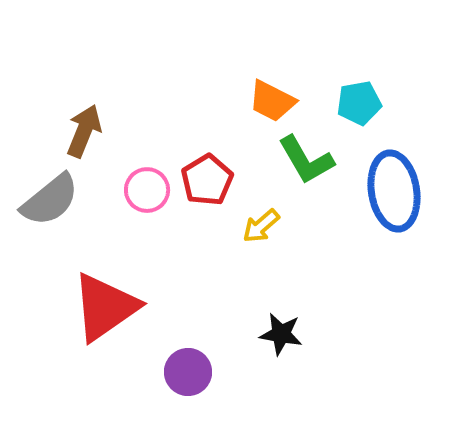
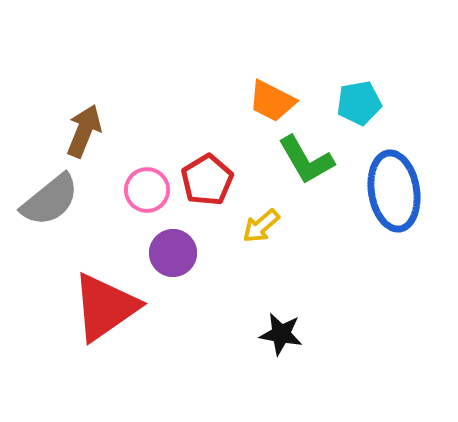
purple circle: moved 15 px left, 119 px up
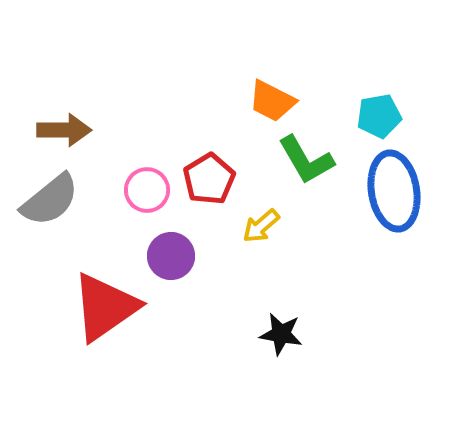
cyan pentagon: moved 20 px right, 13 px down
brown arrow: moved 20 px left, 1 px up; rotated 68 degrees clockwise
red pentagon: moved 2 px right, 1 px up
purple circle: moved 2 px left, 3 px down
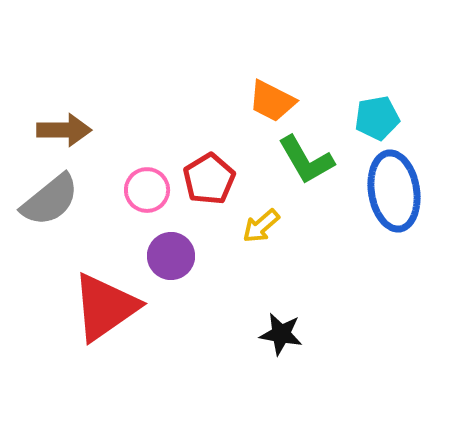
cyan pentagon: moved 2 px left, 2 px down
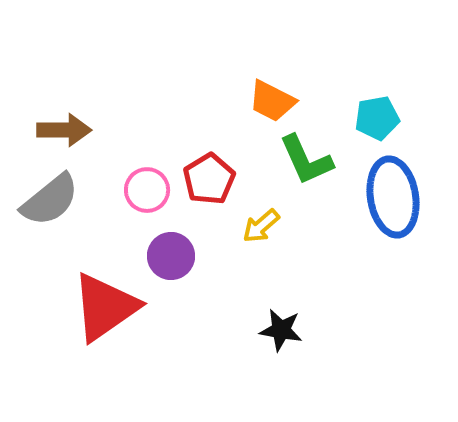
green L-shape: rotated 6 degrees clockwise
blue ellipse: moved 1 px left, 6 px down
black star: moved 4 px up
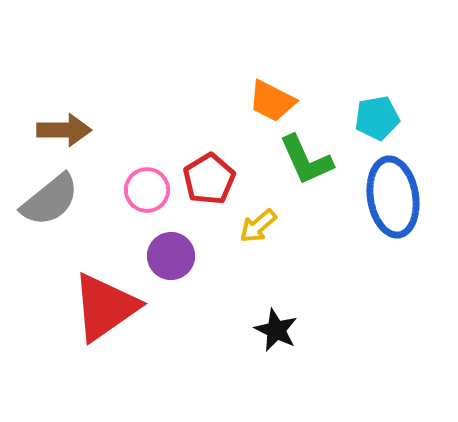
yellow arrow: moved 3 px left
black star: moved 5 px left; rotated 15 degrees clockwise
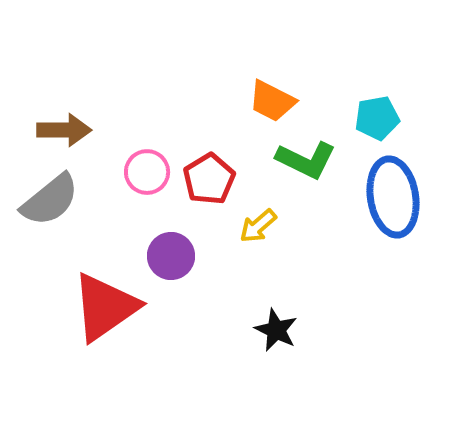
green L-shape: rotated 40 degrees counterclockwise
pink circle: moved 18 px up
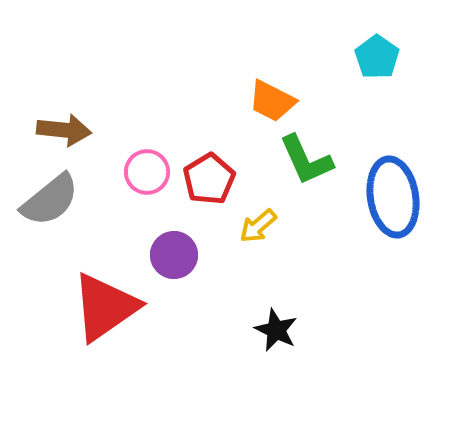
cyan pentagon: moved 61 px up; rotated 27 degrees counterclockwise
brown arrow: rotated 6 degrees clockwise
green L-shape: rotated 40 degrees clockwise
purple circle: moved 3 px right, 1 px up
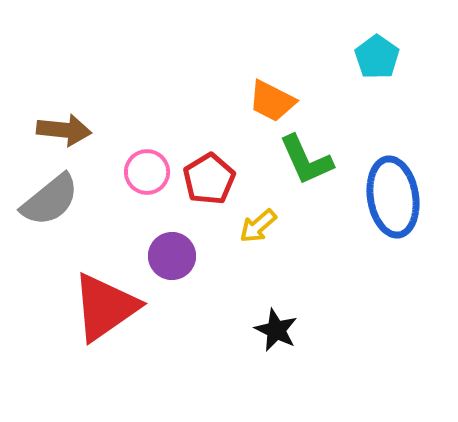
purple circle: moved 2 px left, 1 px down
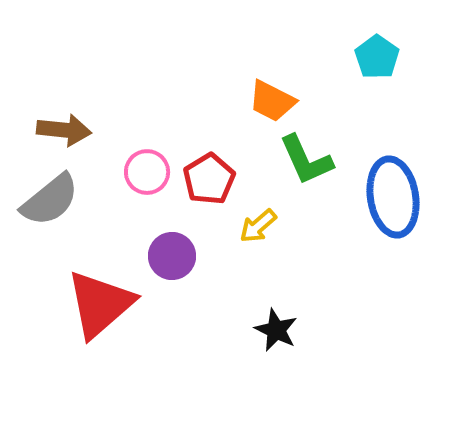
red triangle: moved 5 px left, 3 px up; rotated 6 degrees counterclockwise
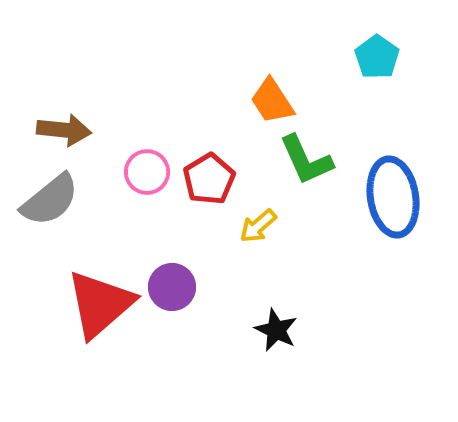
orange trapezoid: rotated 30 degrees clockwise
purple circle: moved 31 px down
